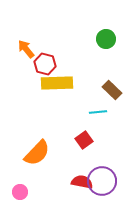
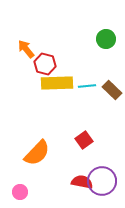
cyan line: moved 11 px left, 26 px up
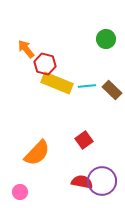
yellow rectangle: rotated 24 degrees clockwise
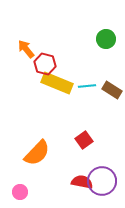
brown rectangle: rotated 12 degrees counterclockwise
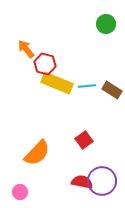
green circle: moved 15 px up
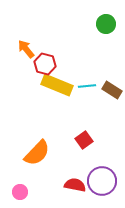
yellow rectangle: moved 2 px down
red semicircle: moved 7 px left, 3 px down
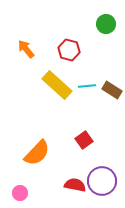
red hexagon: moved 24 px right, 14 px up
yellow rectangle: rotated 20 degrees clockwise
pink circle: moved 1 px down
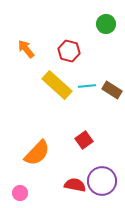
red hexagon: moved 1 px down
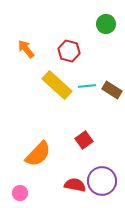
orange semicircle: moved 1 px right, 1 px down
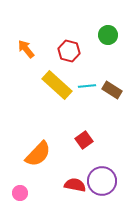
green circle: moved 2 px right, 11 px down
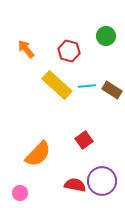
green circle: moved 2 px left, 1 px down
